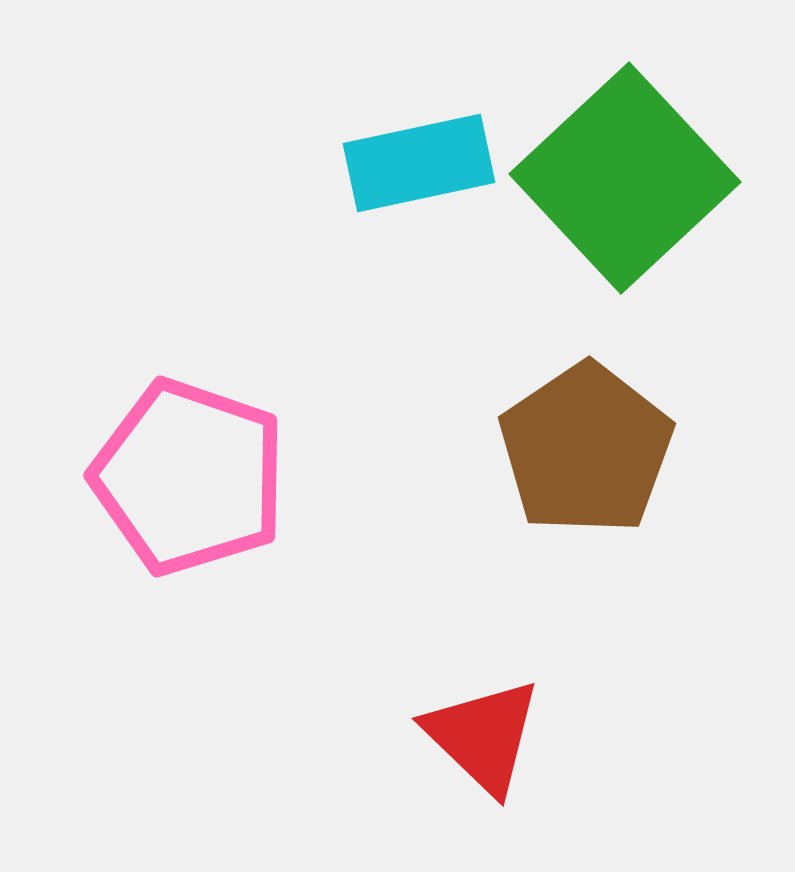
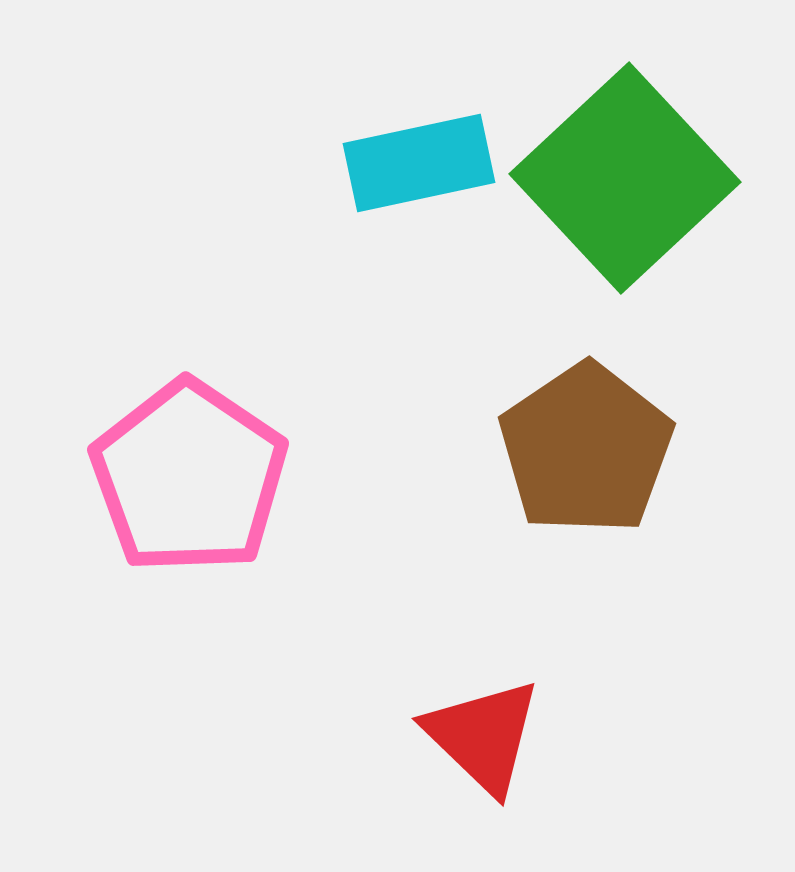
pink pentagon: rotated 15 degrees clockwise
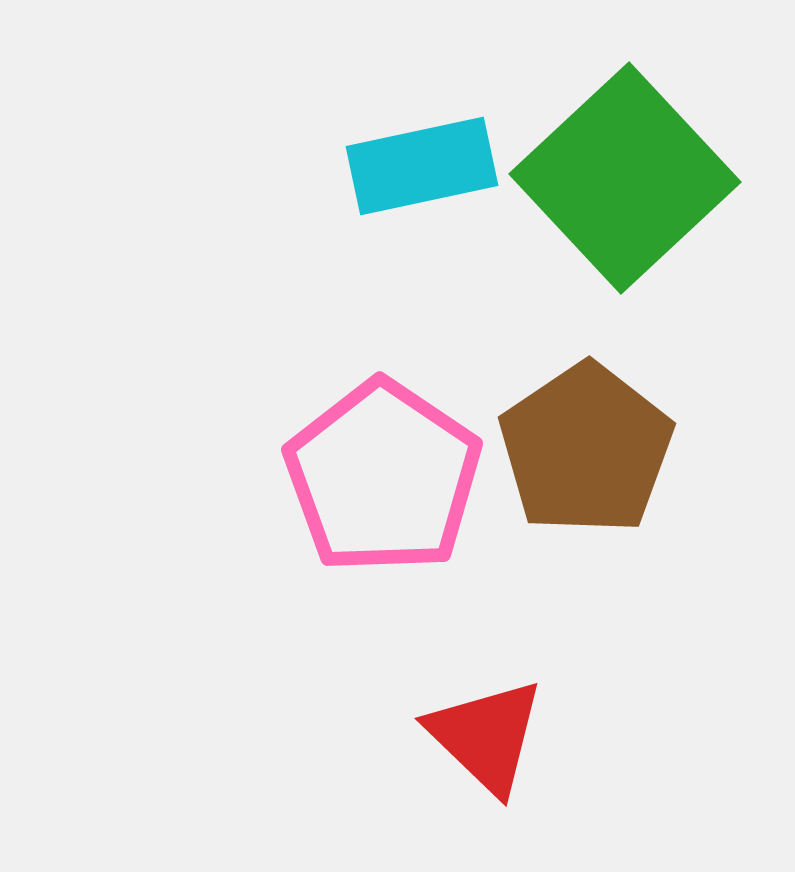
cyan rectangle: moved 3 px right, 3 px down
pink pentagon: moved 194 px right
red triangle: moved 3 px right
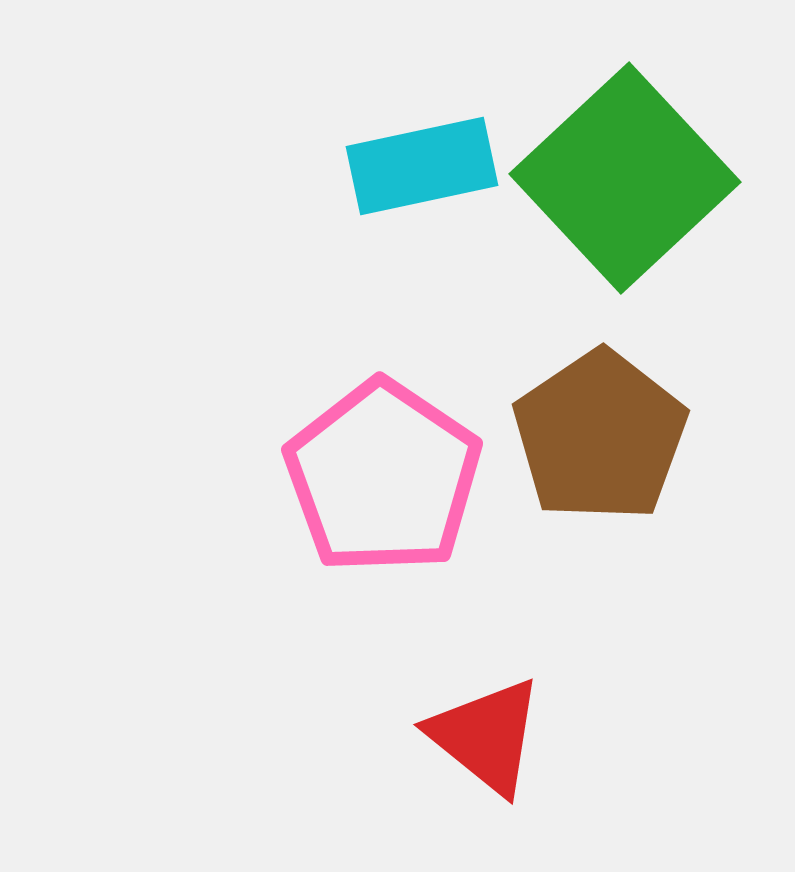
brown pentagon: moved 14 px right, 13 px up
red triangle: rotated 5 degrees counterclockwise
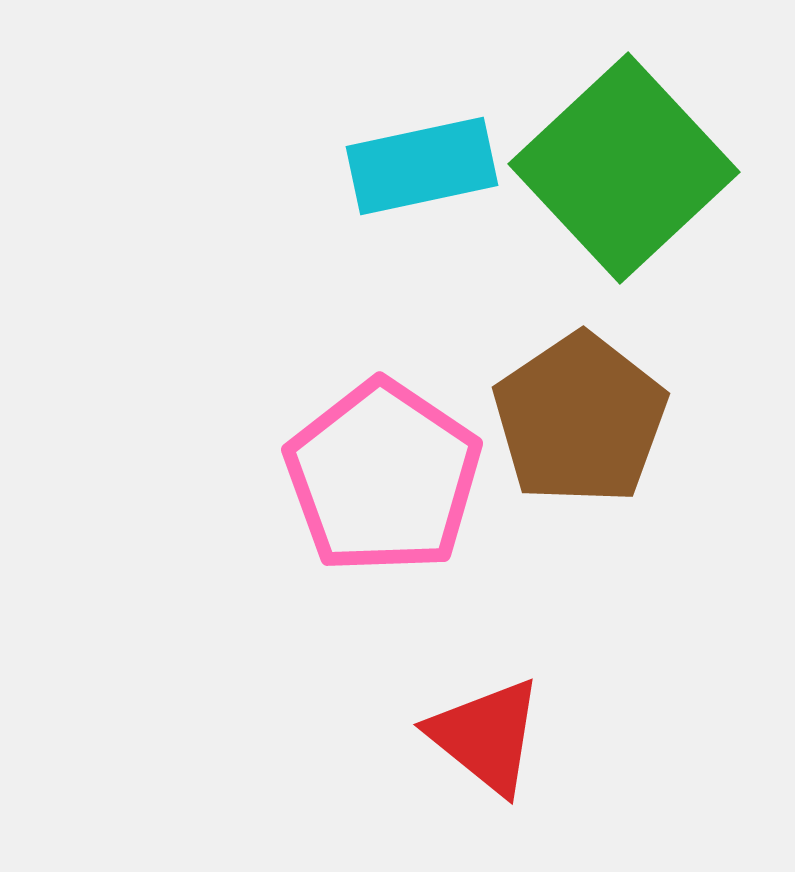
green square: moved 1 px left, 10 px up
brown pentagon: moved 20 px left, 17 px up
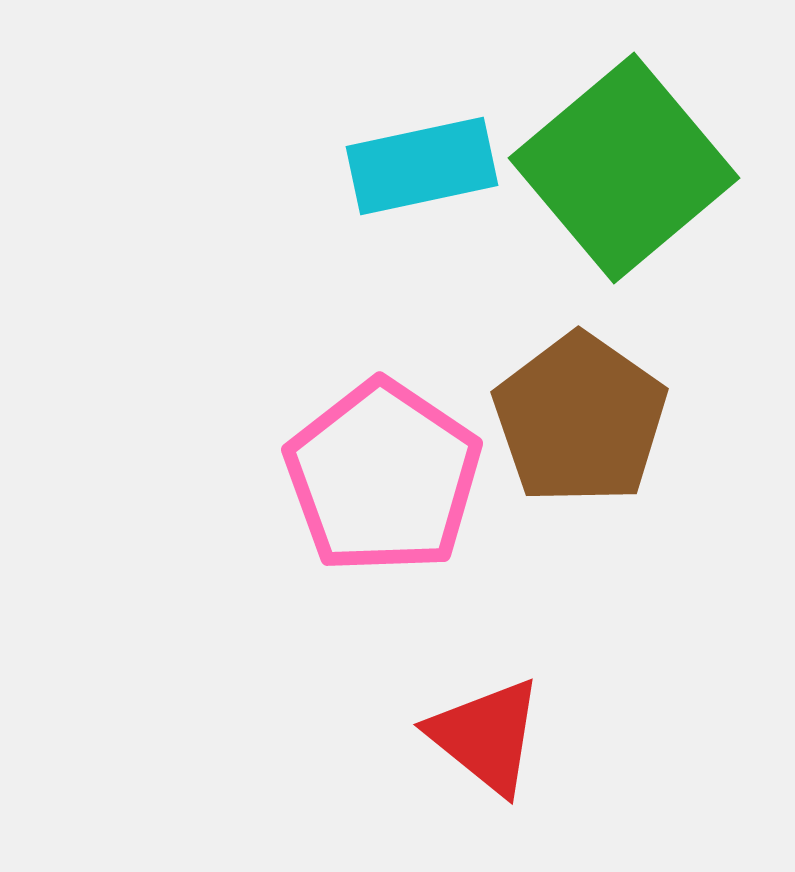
green square: rotated 3 degrees clockwise
brown pentagon: rotated 3 degrees counterclockwise
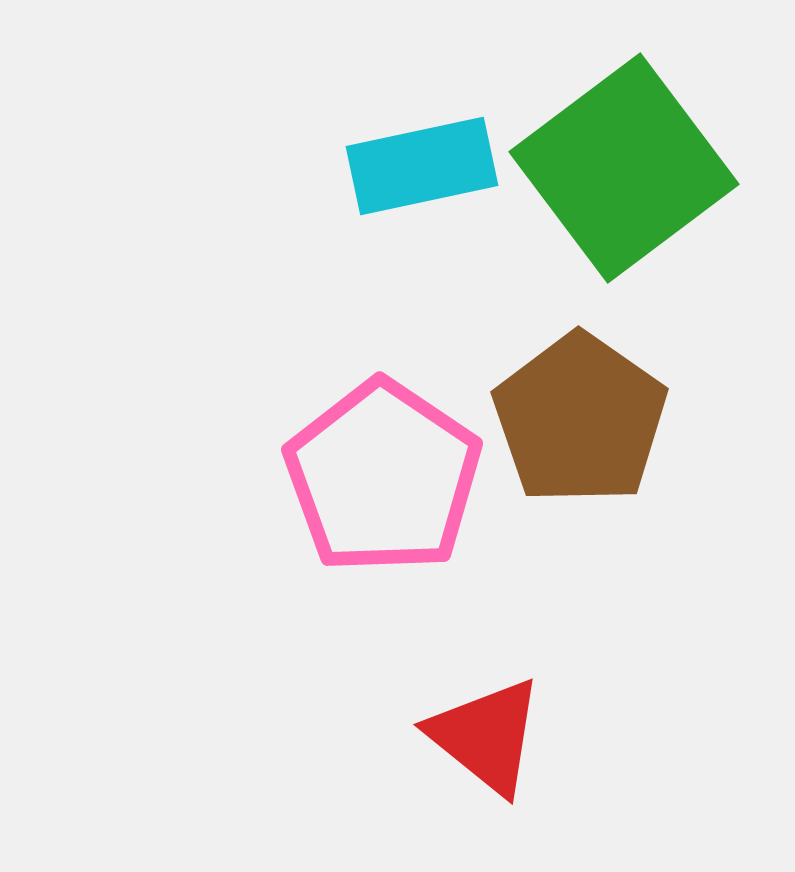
green square: rotated 3 degrees clockwise
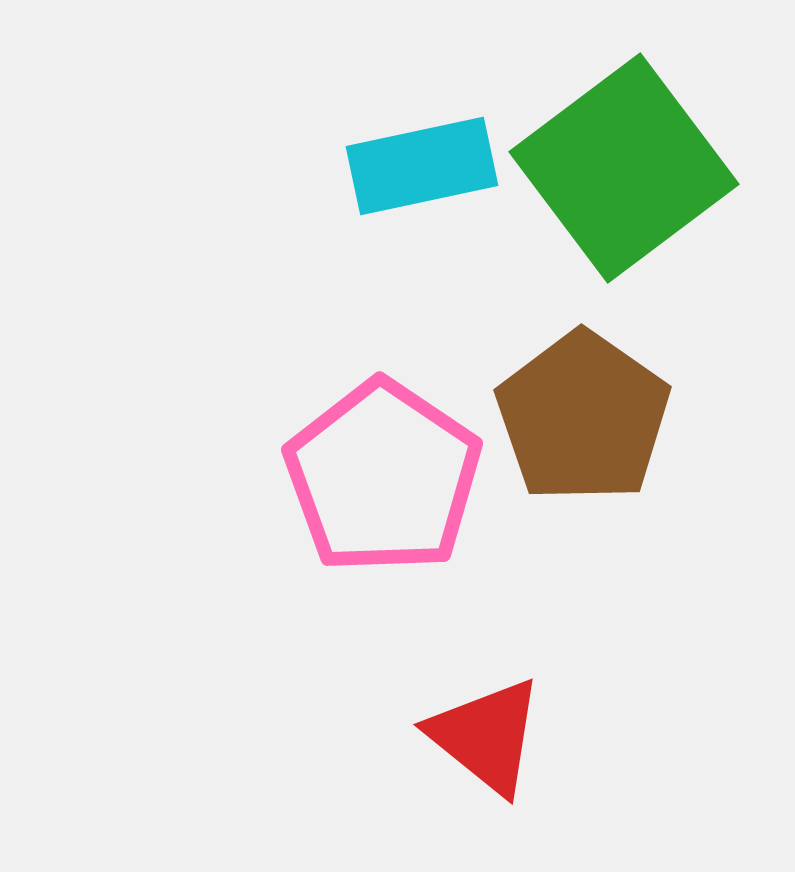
brown pentagon: moved 3 px right, 2 px up
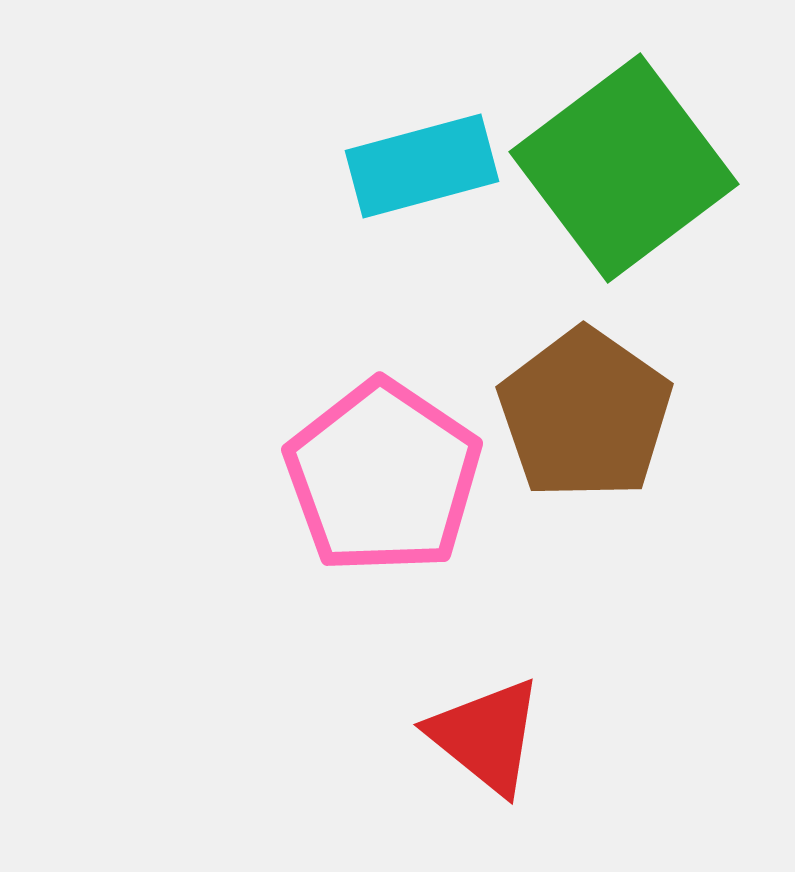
cyan rectangle: rotated 3 degrees counterclockwise
brown pentagon: moved 2 px right, 3 px up
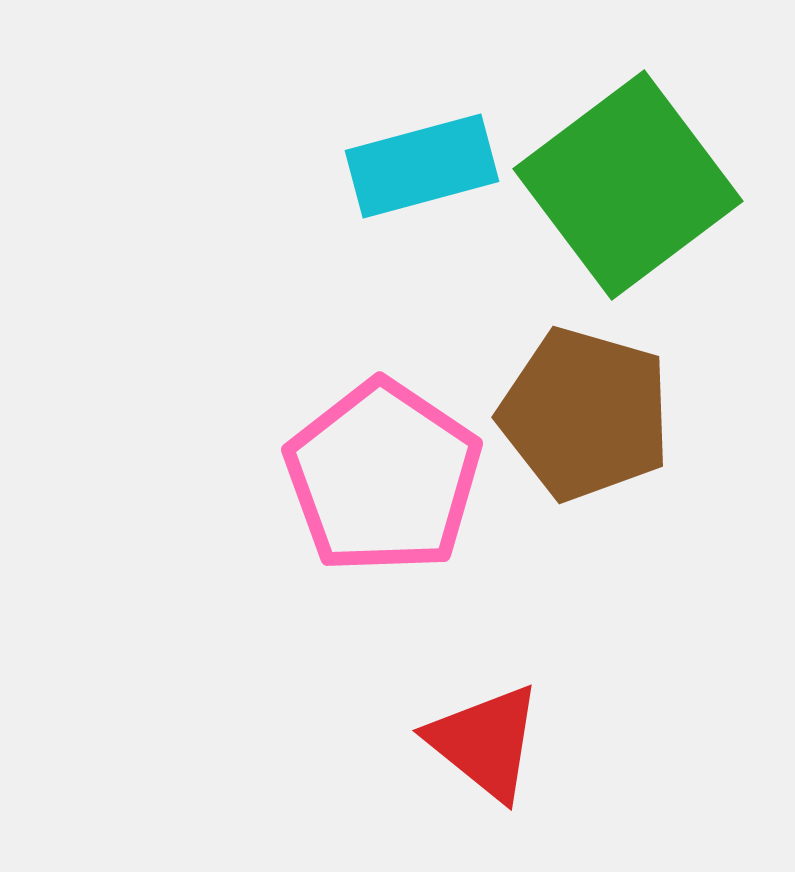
green square: moved 4 px right, 17 px down
brown pentagon: rotated 19 degrees counterclockwise
red triangle: moved 1 px left, 6 px down
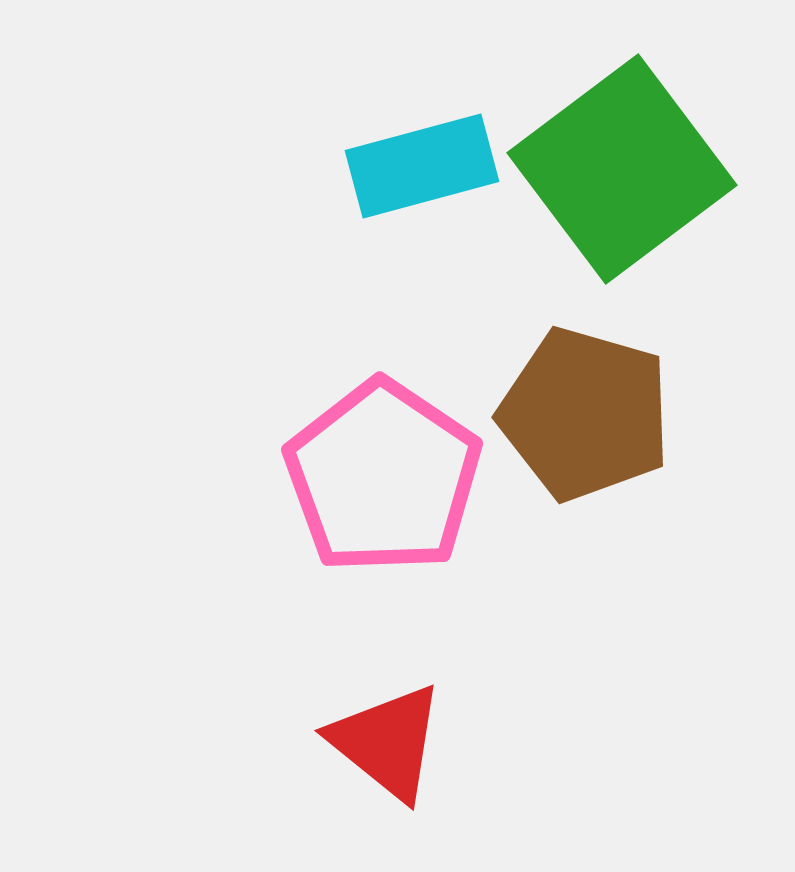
green square: moved 6 px left, 16 px up
red triangle: moved 98 px left
